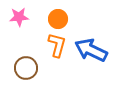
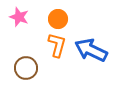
pink star: rotated 24 degrees clockwise
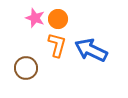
pink star: moved 16 px right, 1 px down
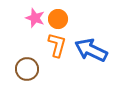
brown circle: moved 1 px right, 1 px down
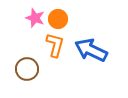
orange L-shape: moved 2 px left
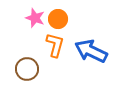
blue arrow: moved 1 px down
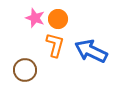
brown circle: moved 2 px left, 1 px down
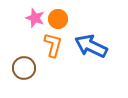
orange L-shape: moved 2 px left
blue arrow: moved 5 px up
brown circle: moved 1 px left, 2 px up
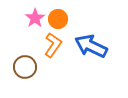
pink star: rotated 18 degrees clockwise
orange L-shape: rotated 20 degrees clockwise
brown circle: moved 1 px right, 1 px up
